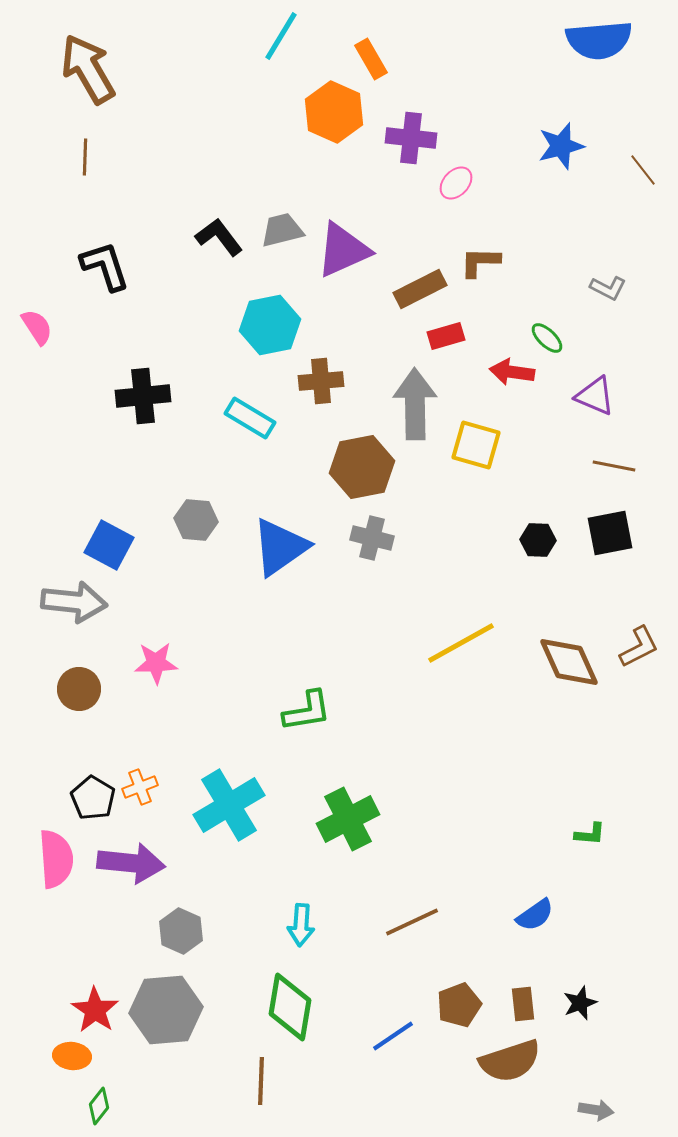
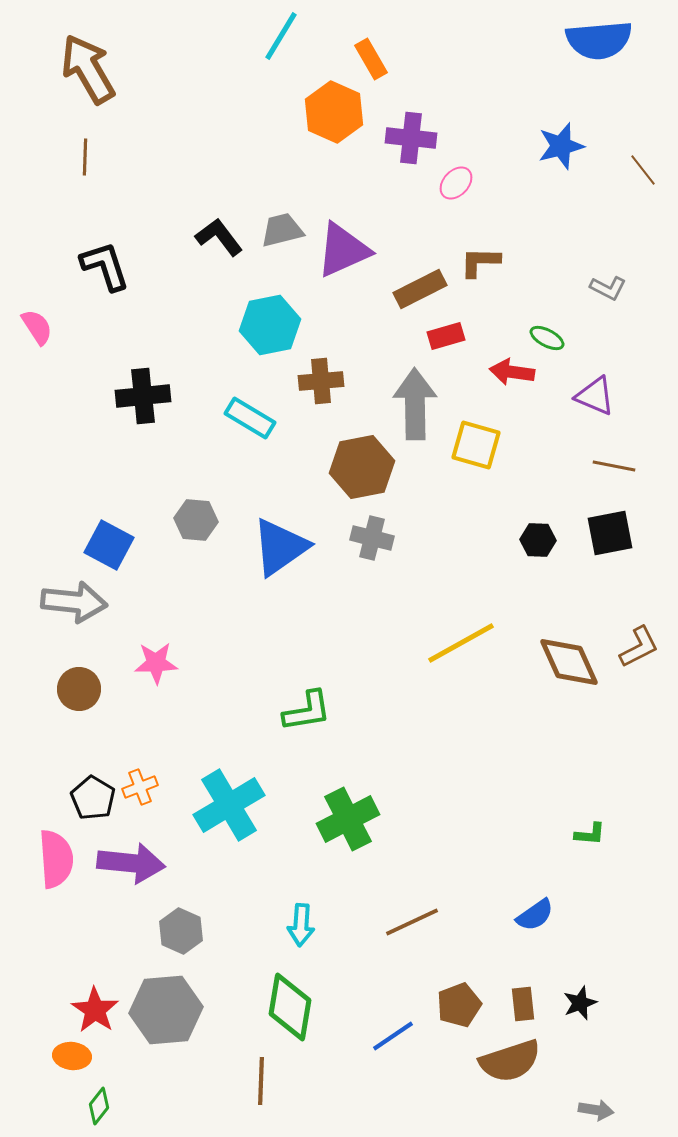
green ellipse at (547, 338): rotated 16 degrees counterclockwise
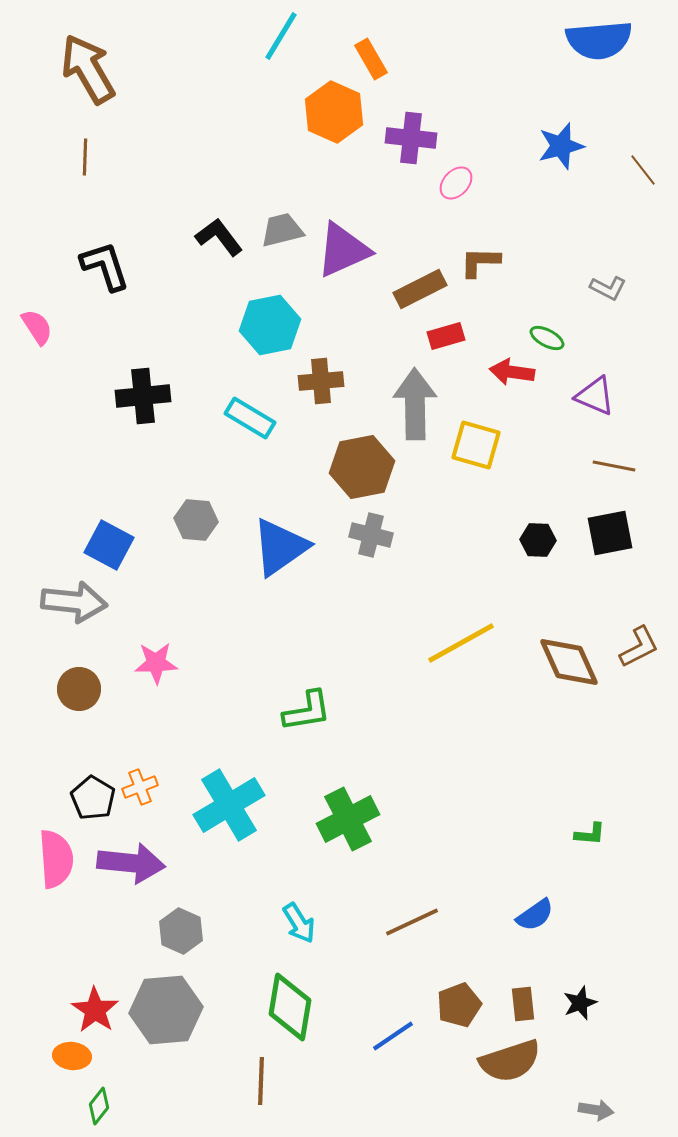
gray cross at (372, 538): moved 1 px left, 3 px up
cyan arrow at (301, 925): moved 2 px left, 2 px up; rotated 36 degrees counterclockwise
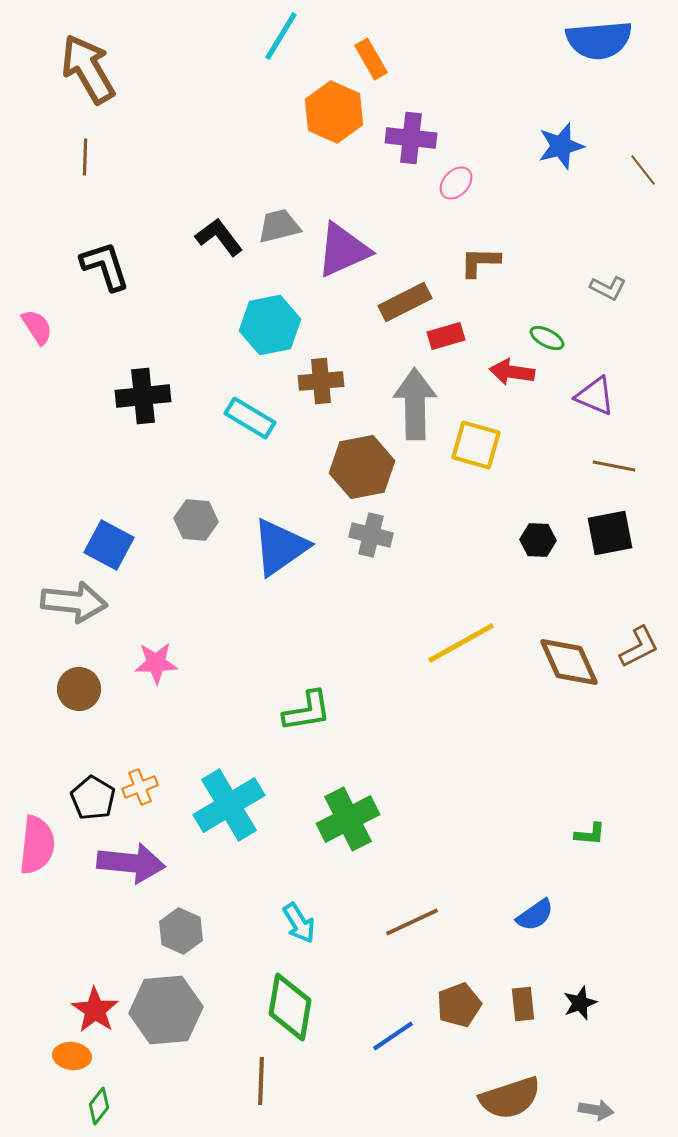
gray trapezoid at (282, 230): moved 3 px left, 4 px up
brown rectangle at (420, 289): moved 15 px left, 13 px down
pink semicircle at (56, 859): moved 19 px left, 14 px up; rotated 10 degrees clockwise
brown semicircle at (510, 1061): moved 37 px down
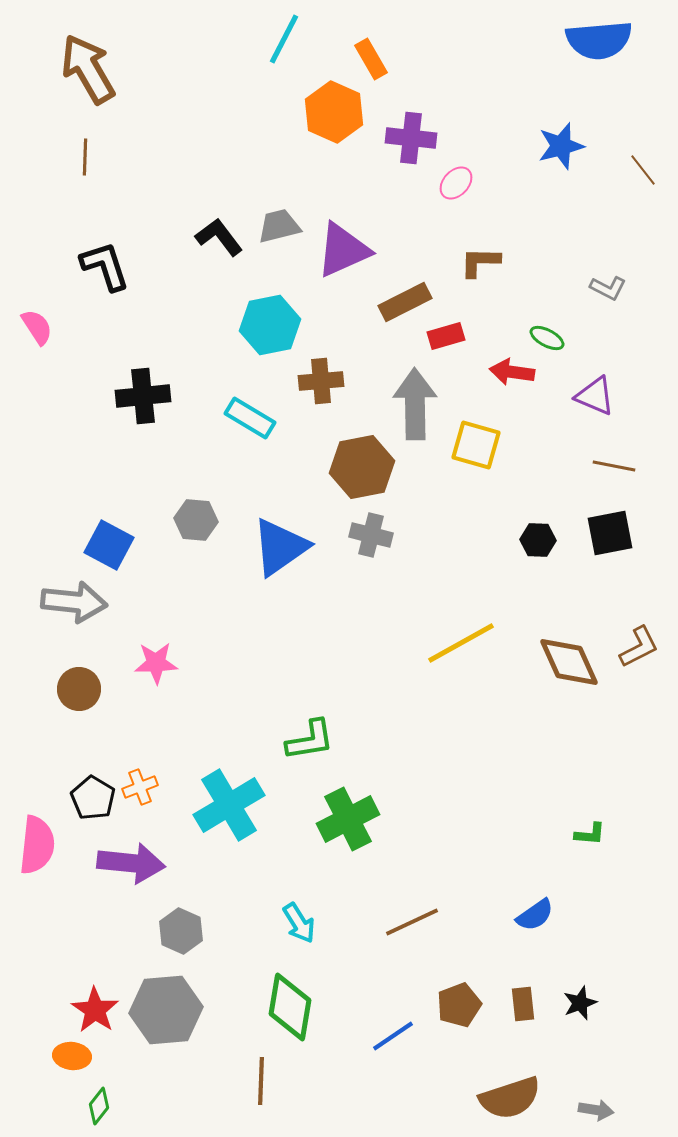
cyan line at (281, 36): moved 3 px right, 3 px down; rotated 4 degrees counterclockwise
green L-shape at (307, 711): moved 3 px right, 29 px down
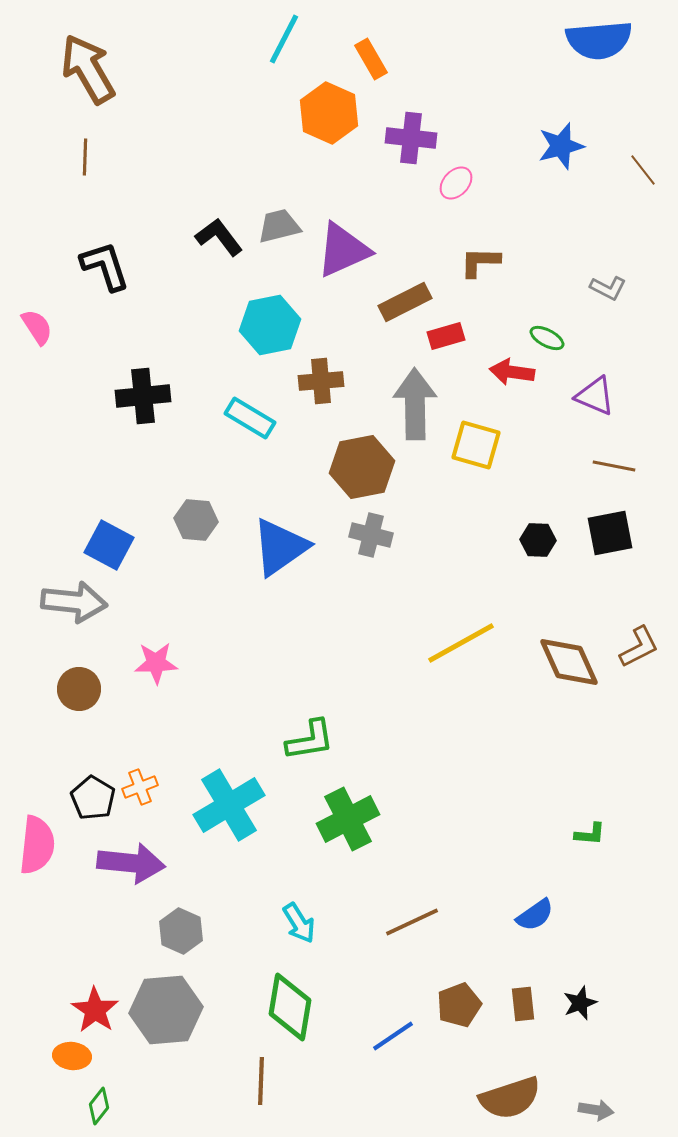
orange hexagon at (334, 112): moved 5 px left, 1 px down
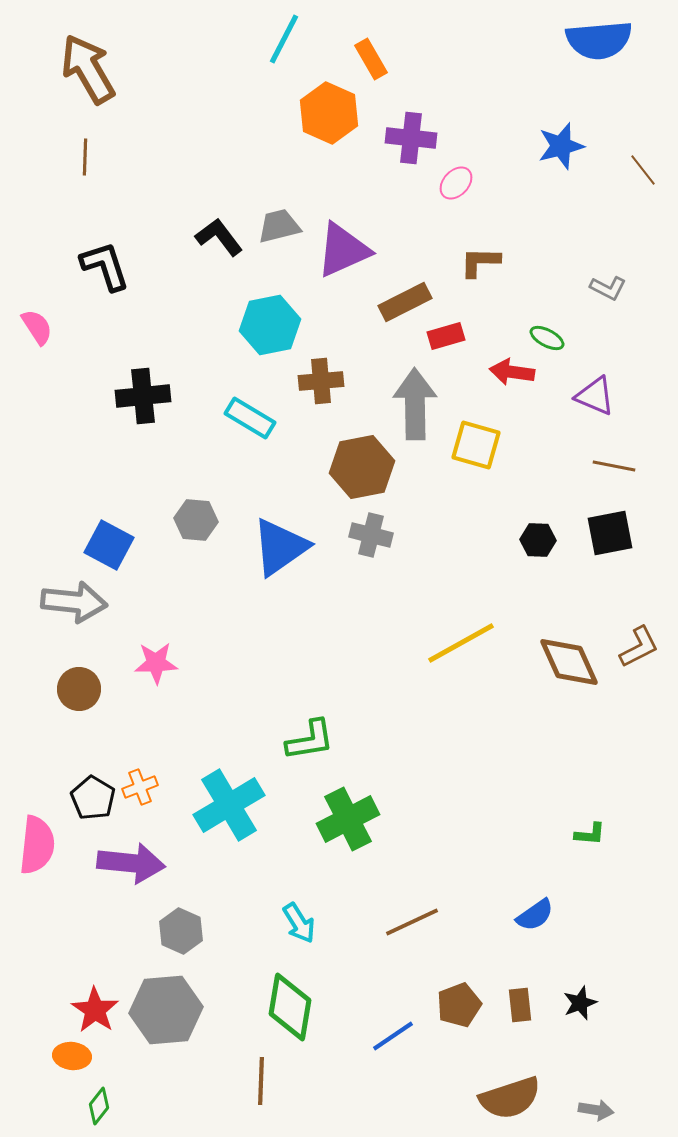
brown rectangle at (523, 1004): moved 3 px left, 1 px down
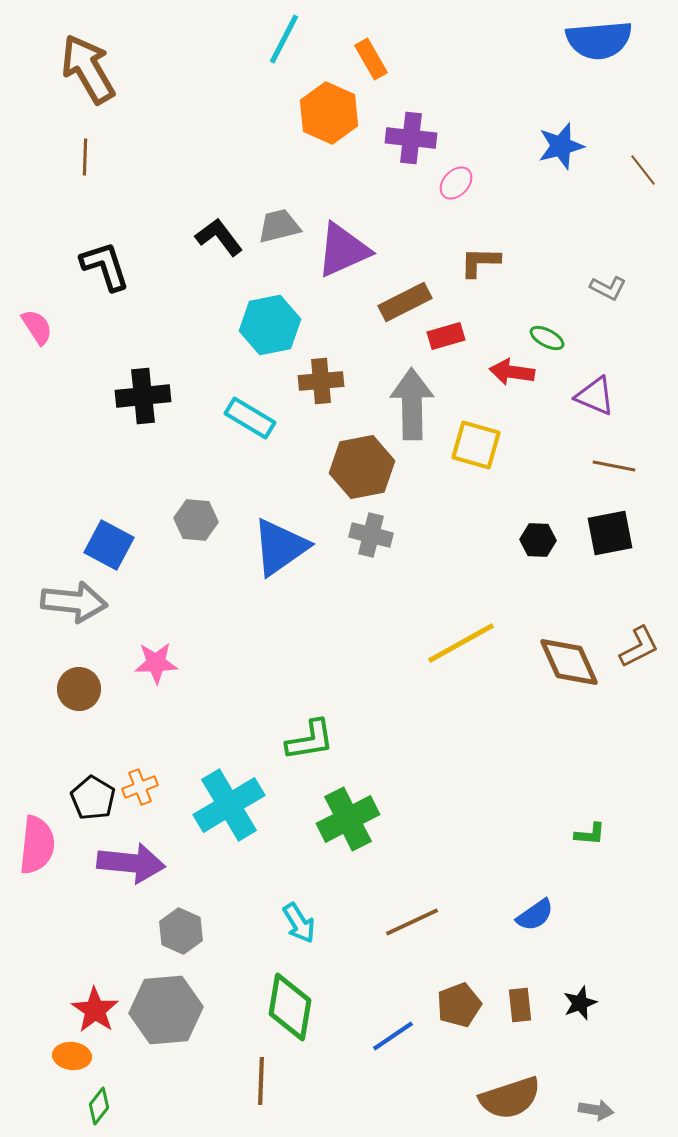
gray arrow at (415, 404): moved 3 px left
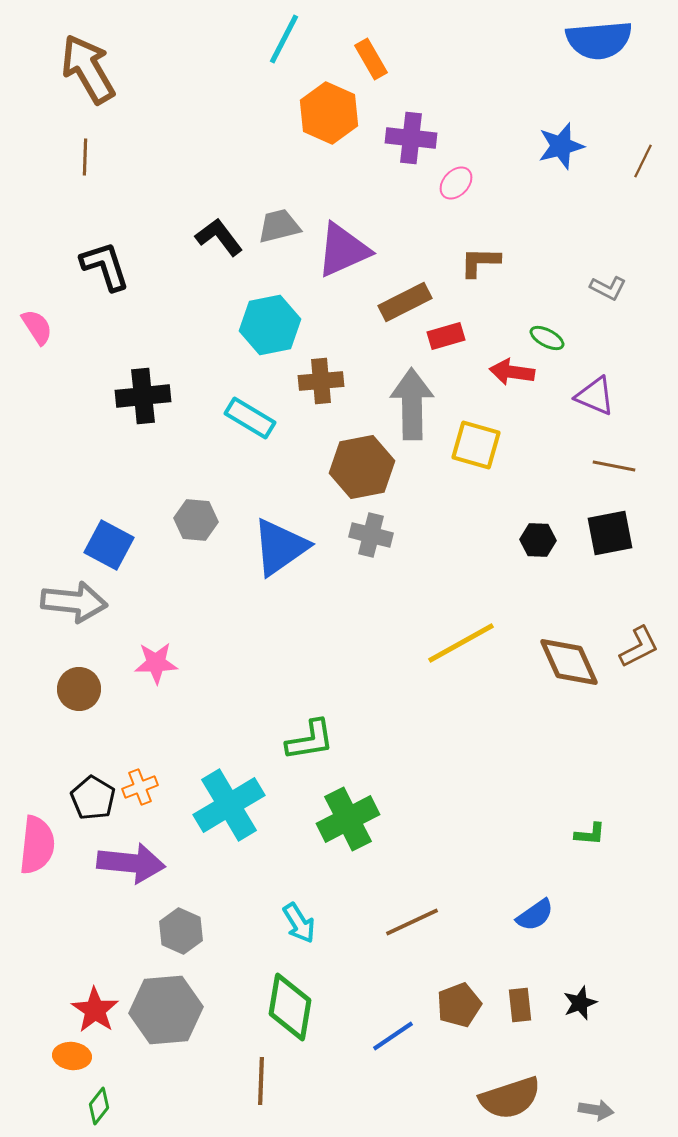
brown line at (643, 170): moved 9 px up; rotated 64 degrees clockwise
